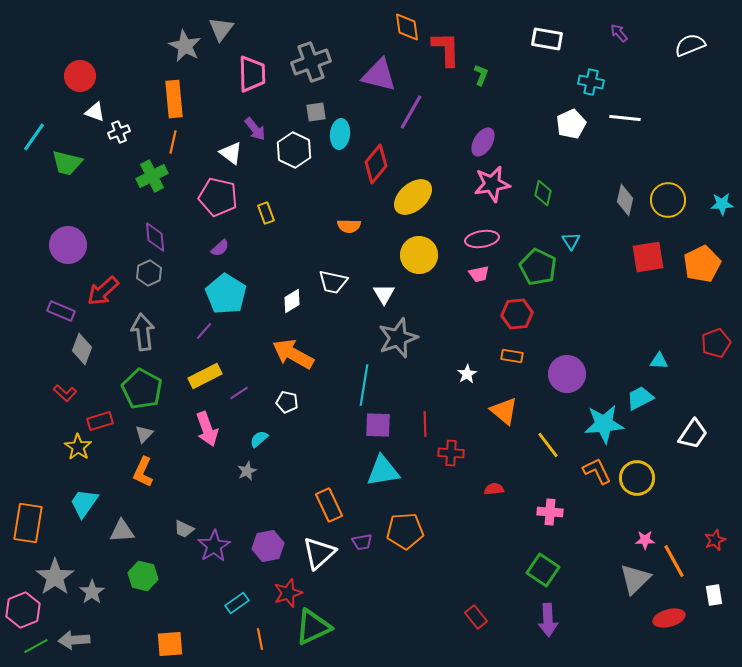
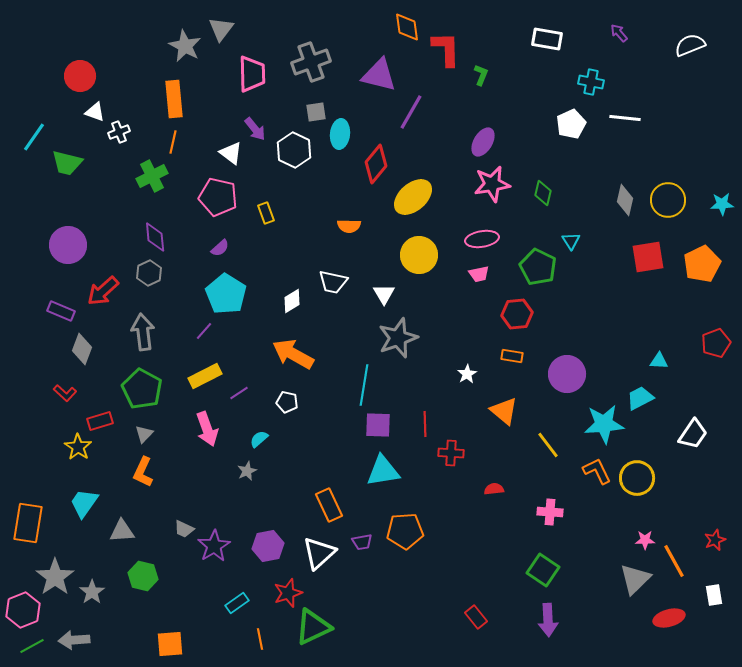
green line at (36, 646): moved 4 px left
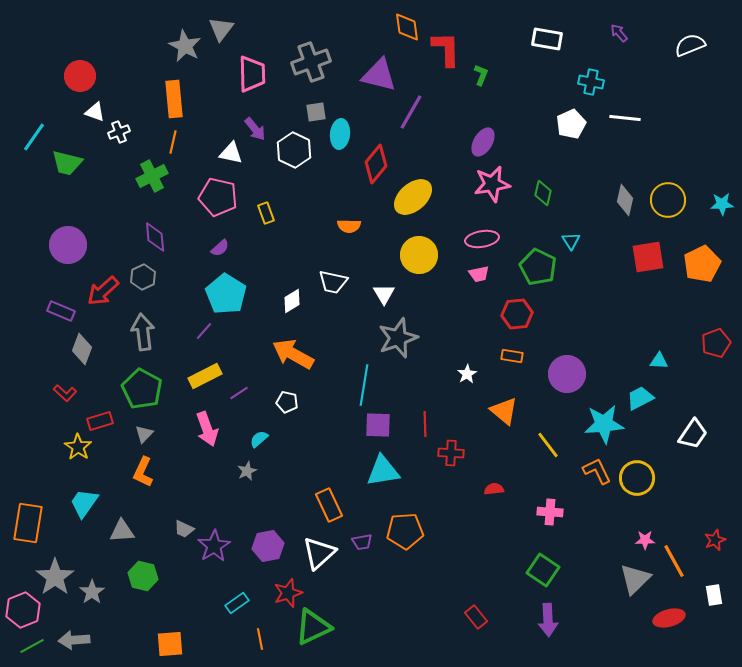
white triangle at (231, 153): rotated 25 degrees counterclockwise
gray hexagon at (149, 273): moved 6 px left, 4 px down
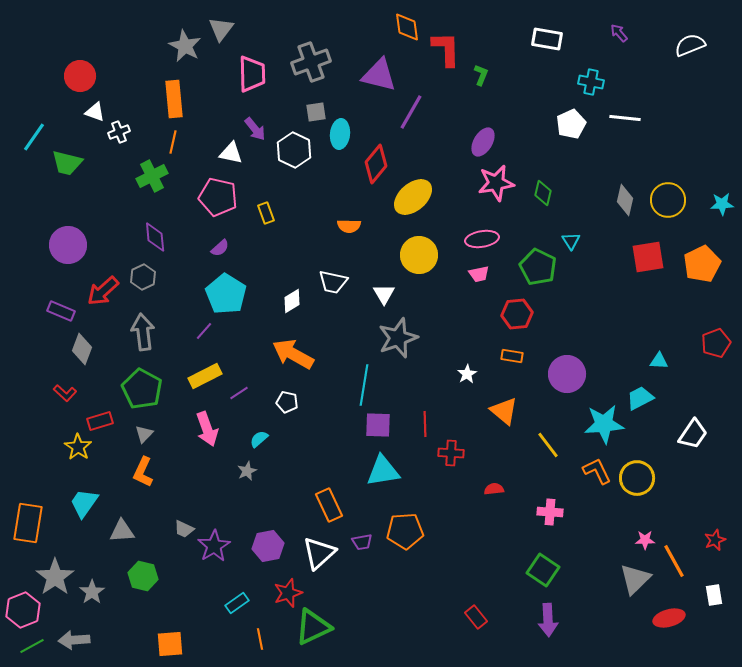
pink star at (492, 184): moved 4 px right, 1 px up
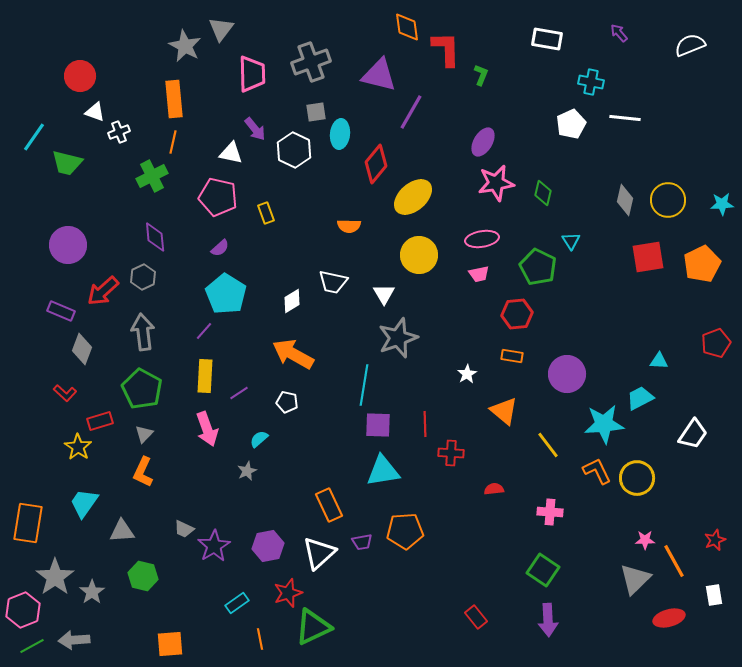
yellow rectangle at (205, 376): rotated 60 degrees counterclockwise
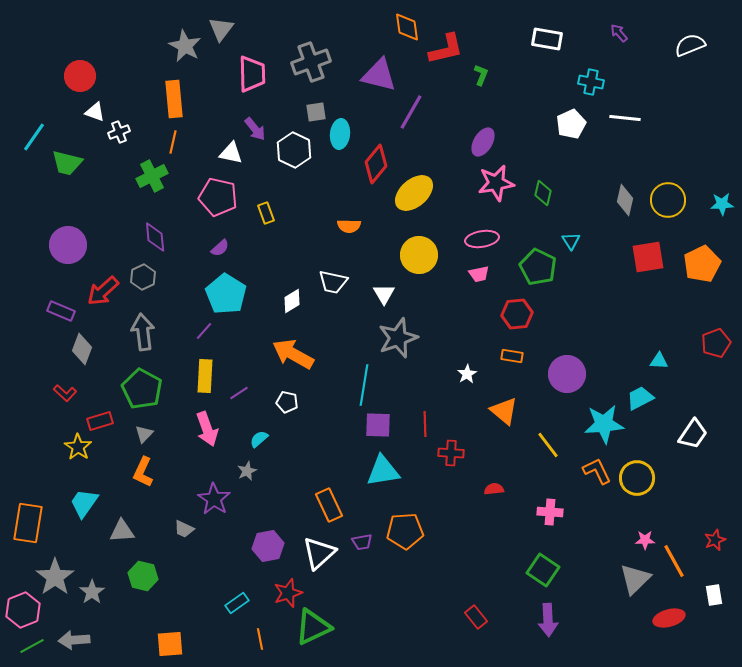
red L-shape at (446, 49): rotated 78 degrees clockwise
yellow ellipse at (413, 197): moved 1 px right, 4 px up
purple star at (214, 546): moved 47 px up; rotated 8 degrees counterclockwise
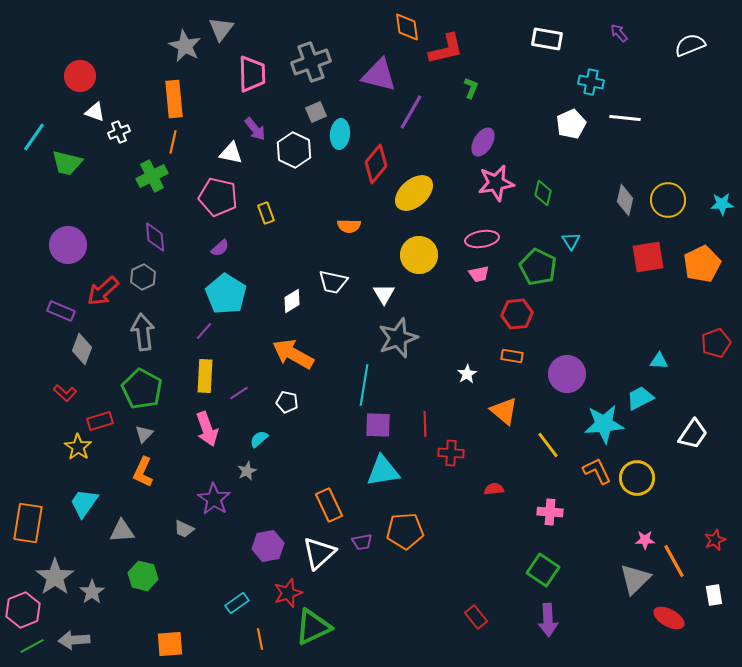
green L-shape at (481, 75): moved 10 px left, 13 px down
gray square at (316, 112): rotated 15 degrees counterclockwise
red ellipse at (669, 618): rotated 44 degrees clockwise
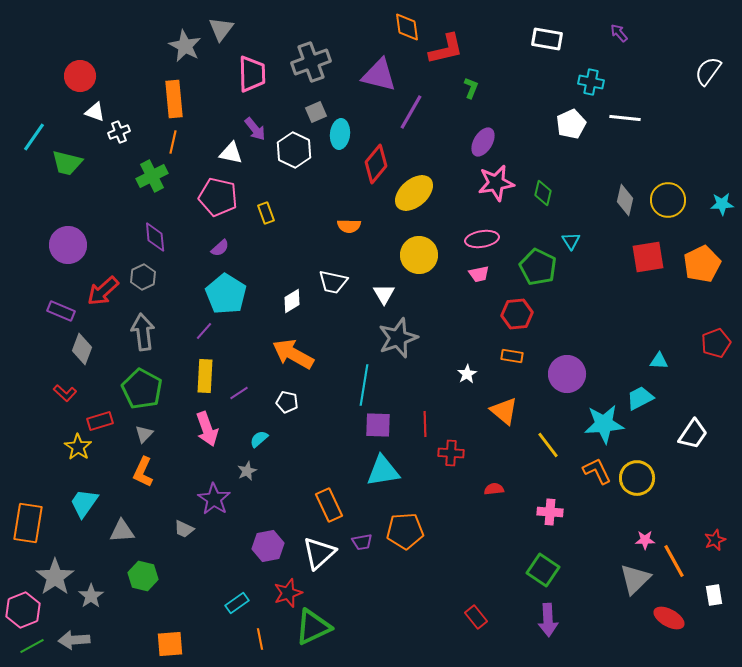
white semicircle at (690, 45): moved 18 px right, 26 px down; rotated 32 degrees counterclockwise
gray star at (92, 592): moved 1 px left, 4 px down
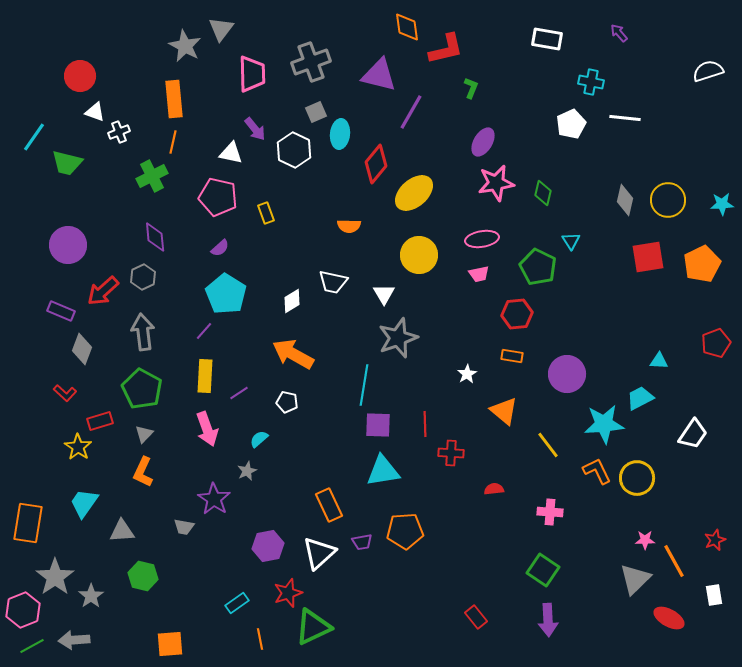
white semicircle at (708, 71): rotated 36 degrees clockwise
gray trapezoid at (184, 529): moved 2 px up; rotated 15 degrees counterclockwise
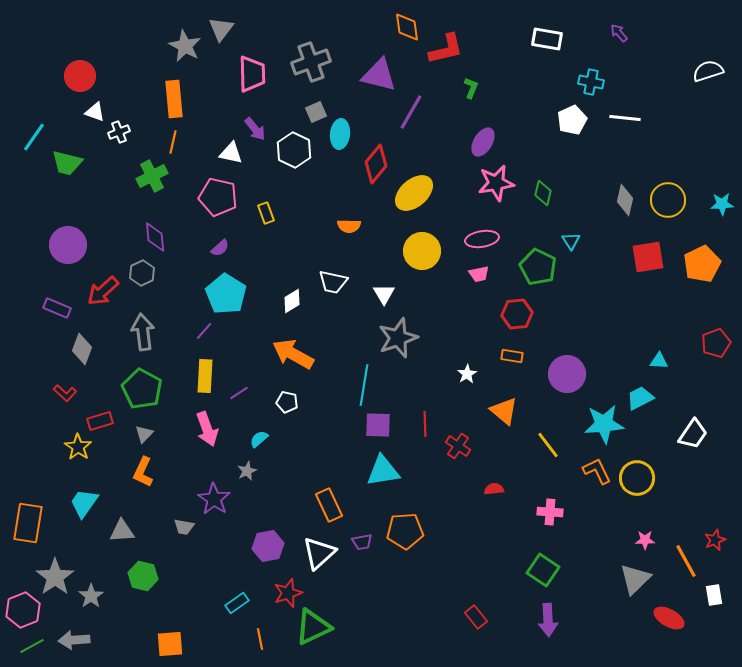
white pentagon at (571, 124): moved 1 px right, 4 px up
yellow circle at (419, 255): moved 3 px right, 4 px up
gray hexagon at (143, 277): moved 1 px left, 4 px up
purple rectangle at (61, 311): moved 4 px left, 3 px up
red cross at (451, 453): moved 7 px right, 7 px up; rotated 30 degrees clockwise
orange line at (674, 561): moved 12 px right
